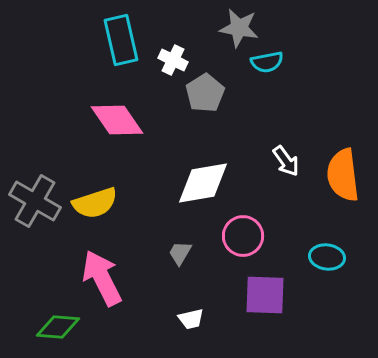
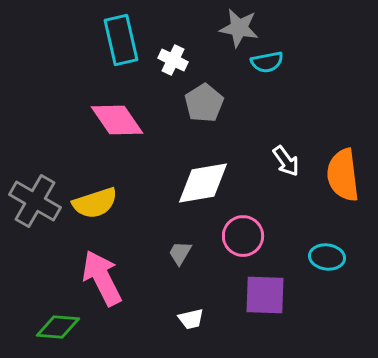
gray pentagon: moved 1 px left, 10 px down
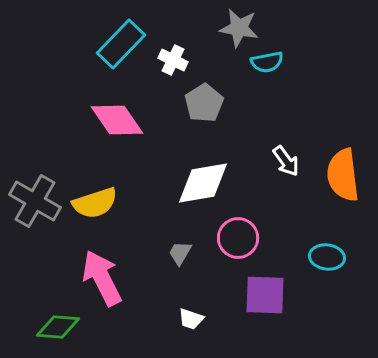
cyan rectangle: moved 4 px down; rotated 57 degrees clockwise
pink circle: moved 5 px left, 2 px down
white trapezoid: rotated 32 degrees clockwise
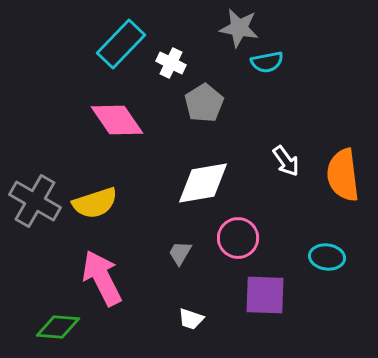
white cross: moved 2 px left, 3 px down
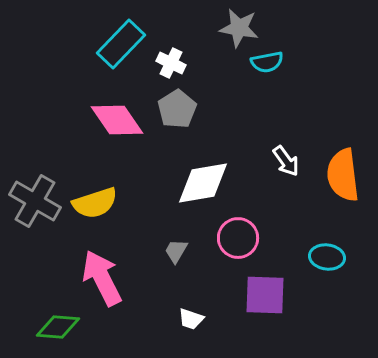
gray pentagon: moved 27 px left, 6 px down
gray trapezoid: moved 4 px left, 2 px up
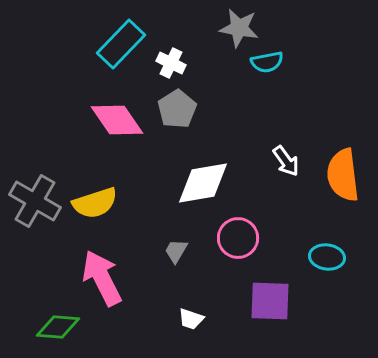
purple square: moved 5 px right, 6 px down
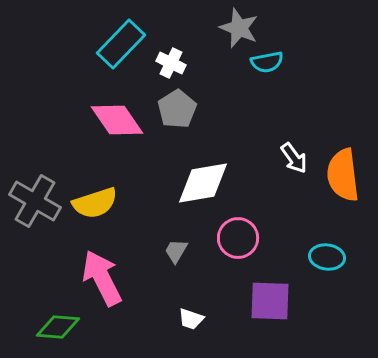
gray star: rotated 12 degrees clockwise
white arrow: moved 8 px right, 3 px up
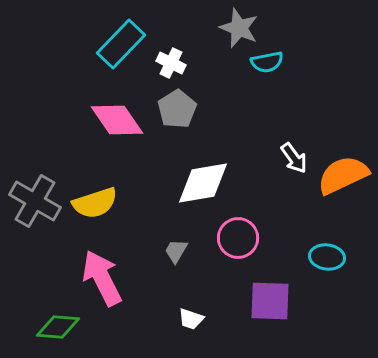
orange semicircle: rotated 72 degrees clockwise
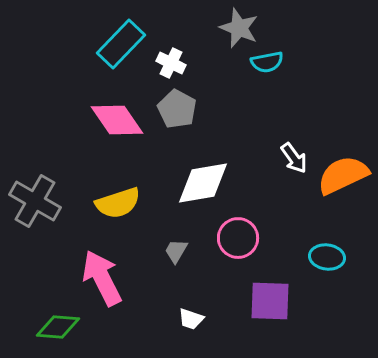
gray pentagon: rotated 12 degrees counterclockwise
yellow semicircle: moved 23 px right
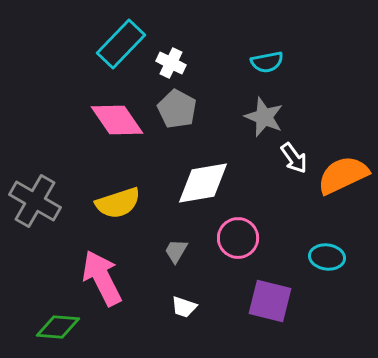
gray star: moved 25 px right, 89 px down
purple square: rotated 12 degrees clockwise
white trapezoid: moved 7 px left, 12 px up
